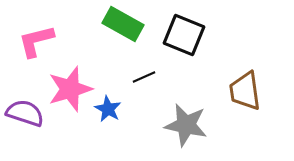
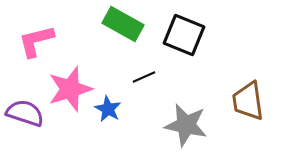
brown trapezoid: moved 3 px right, 10 px down
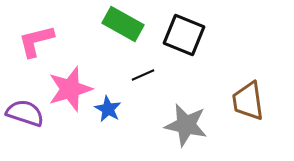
black line: moved 1 px left, 2 px up
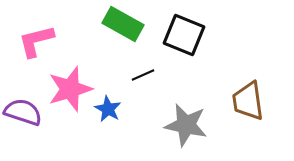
purple semicircle: moved 2 px left, 1 px up
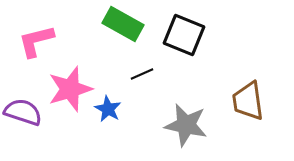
black line: moved 1 px left, 1 px up
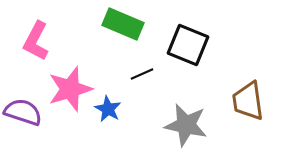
green rectangle: rotated 6 degrees counterclockwise
black square: moved 4 px right, 10 px down
pink L-shape: rotated 48 degrees counterclockwise
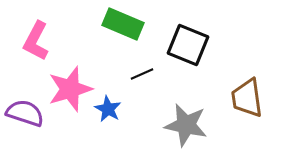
brown trapezoid: moved 1 px left, 3 px up
purple semicircle: moved 2 px right, 1 px down
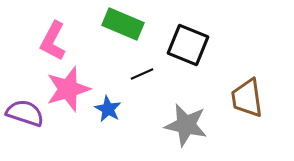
pink L-shape: moved 17 px right
pink star: moved 2 px left
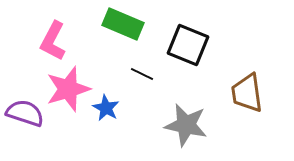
black line: rotated 50 degrees clockwise
brown trapezoid: moved 5 px up
blue star: moved 2 px left, 1 px up
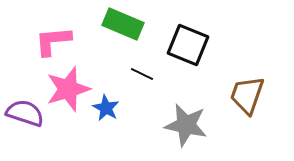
pink L-shape: rotated 57 degrees clockwise
brown trapezoid: moved 2 px down; rotated 27 degrees clockwise
